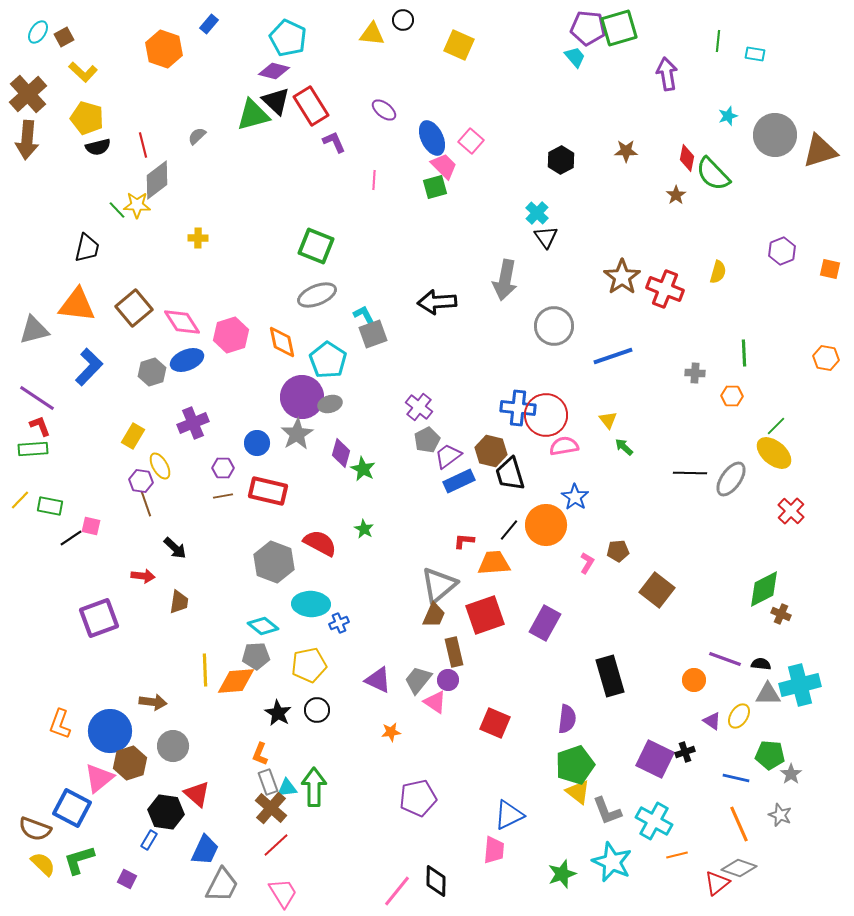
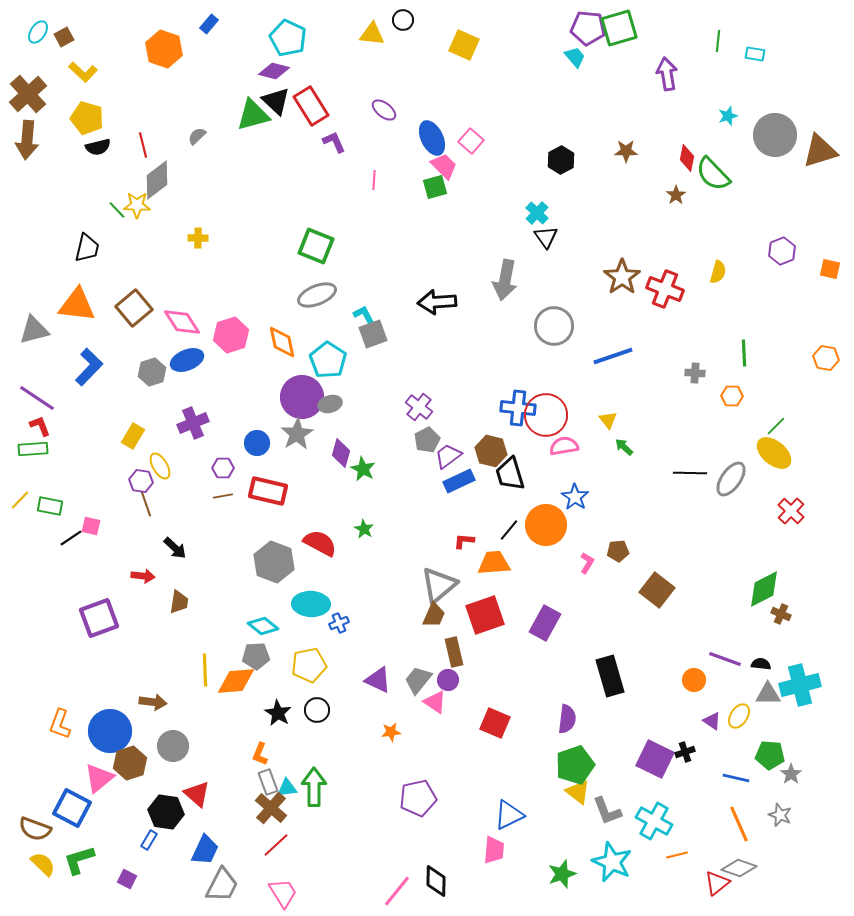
yellow square at (459, 45): moved 5 px right
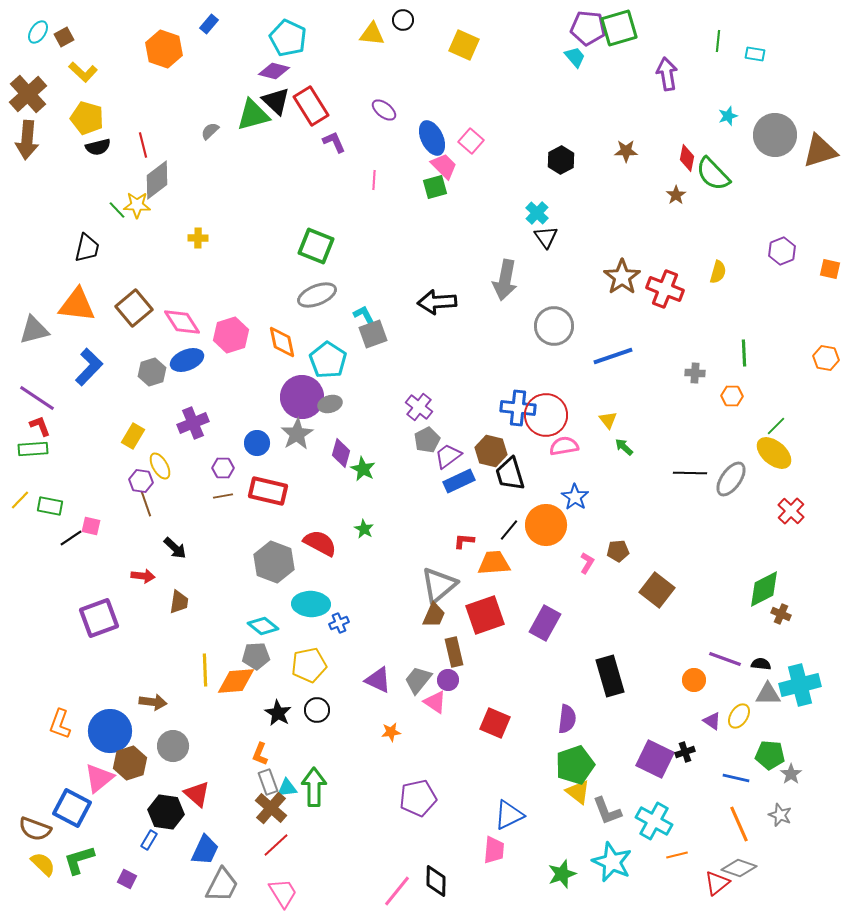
gray semicircle at (197, 136): moved 13 px right, 5 px up
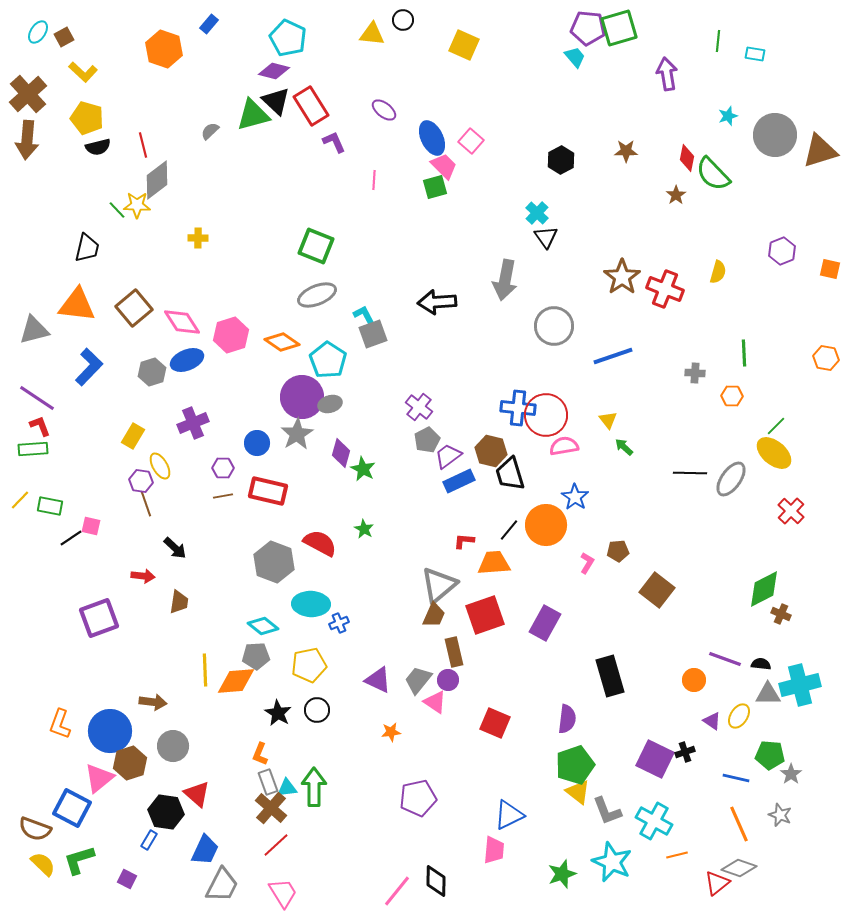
orange diamond at (282, 342): rotated 44 degrees counterclockwise
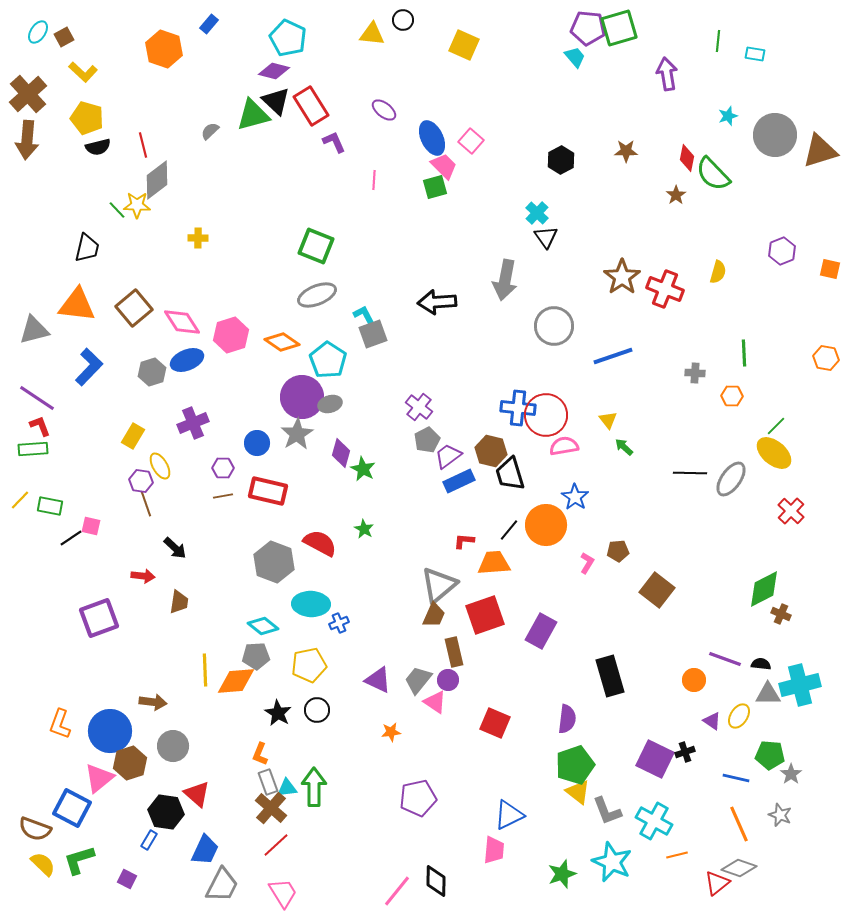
purple rectangle at (545, 623): moved 4 px left, 8 px down
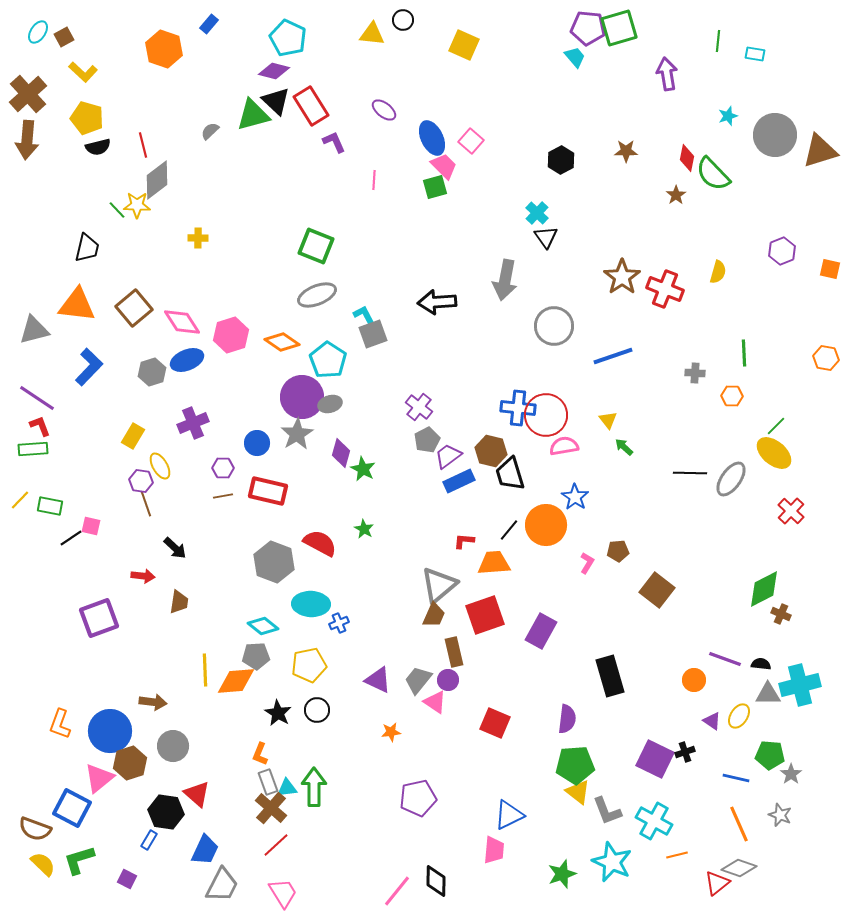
green pentagon at (575, 765): rotated 15 degrees clockwise
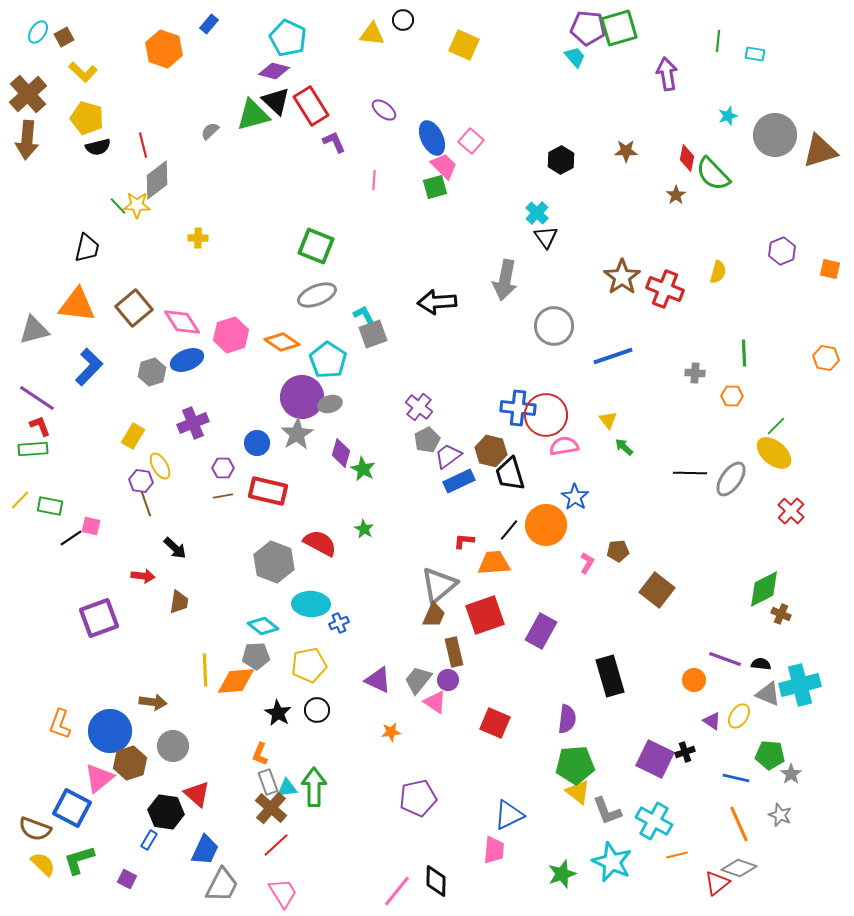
green line at (117, 210): moved 1 px right, 4 px up
gray triangle at (768, 694): rotated 24 degrees clockwise
